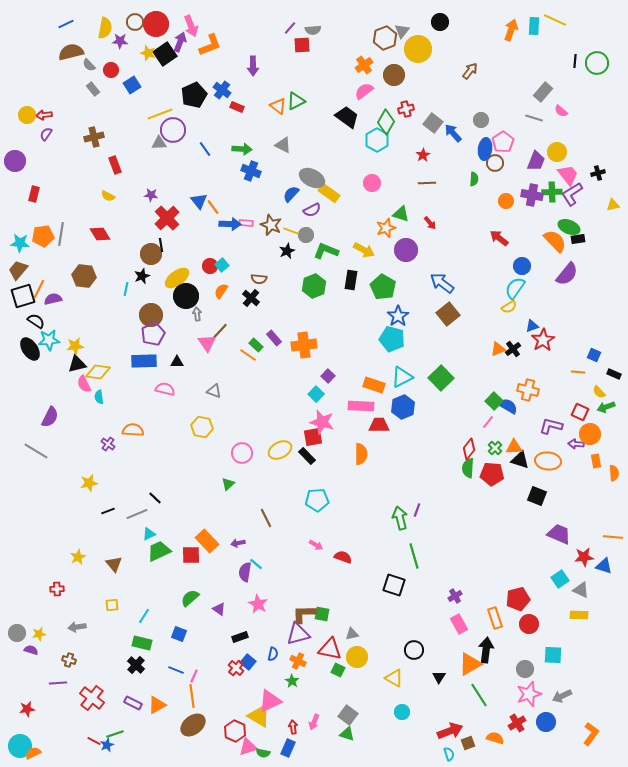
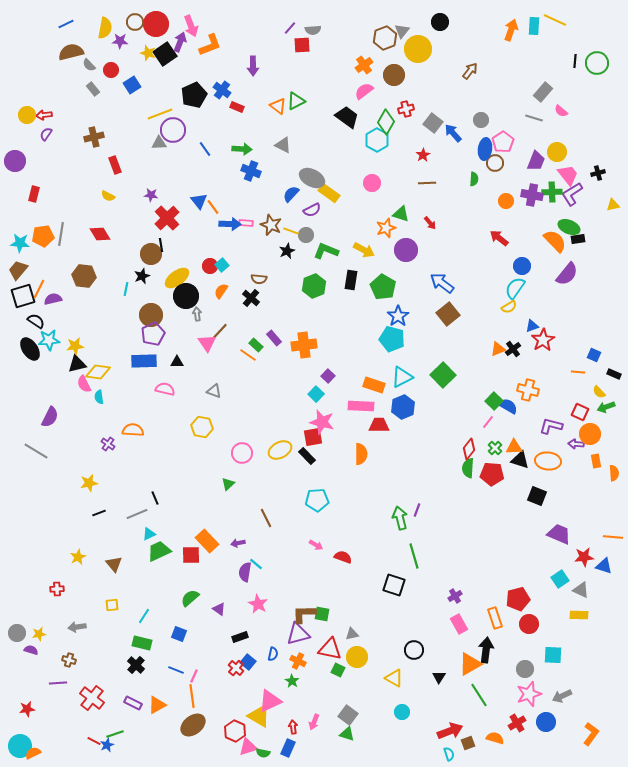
green square at (441, 378): moved 2 px right, 3 px up
black line at (155, 498): rotated 24 degrees clockwise
black line at (108, 511): moved 9 px left, 2 px down
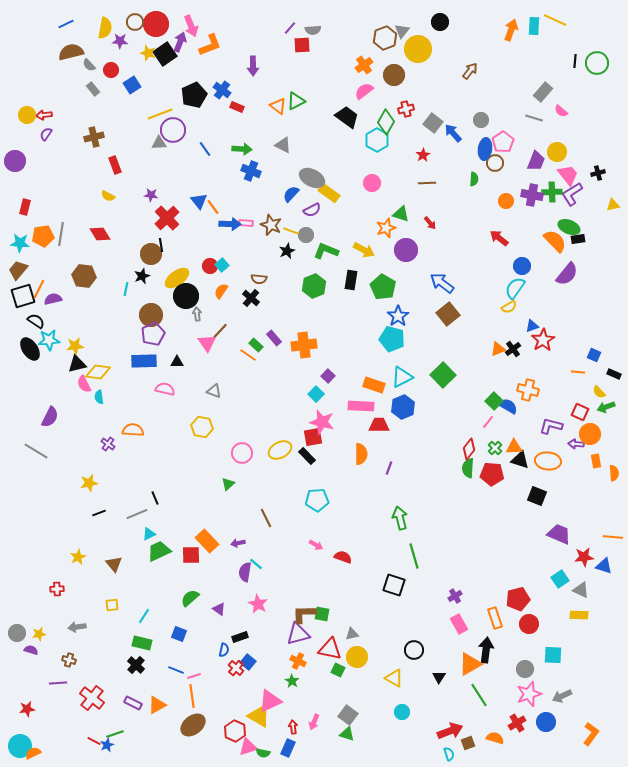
red rectangle at (34, 194): moved 9 px left, 13 px down
purple line at (417, 510): moved 28 px left, 42 px up
blue semicircle at (273, 654): moved 49 px left, 4 px up
pink line at (194, 676): rotated 48 degrees clockwise
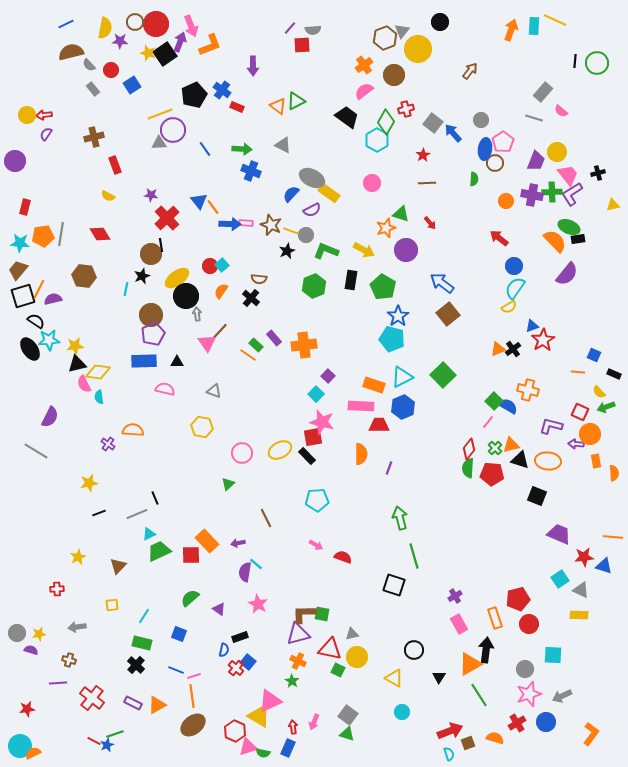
blue circle at (522, 266): moved 8 px left
orange triangle at (514, 447): moved 3 px left, 2 px up; rotated 12 degrees counterclockwise
brown triangle at (114, 564): moved 4 px right, 2 px down; rotated 24 degrees clockwise
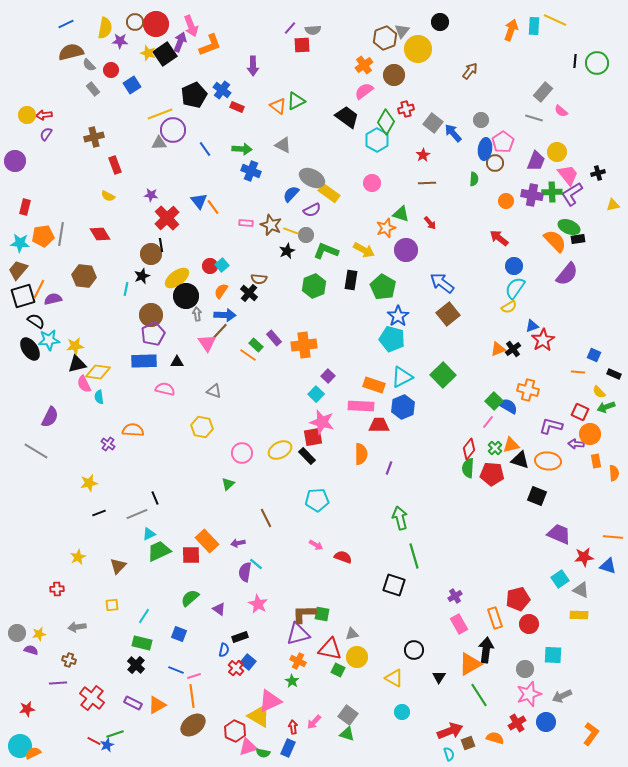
blue arrow at (230, 224): moved 5 px left, 91 px down
black cross at (251, 298): moved 2 px left, 5 px up
blue triangle at (604, 566): moved 4 px right
pink arrow at (314, 722): rotated 21 degrees clockwise
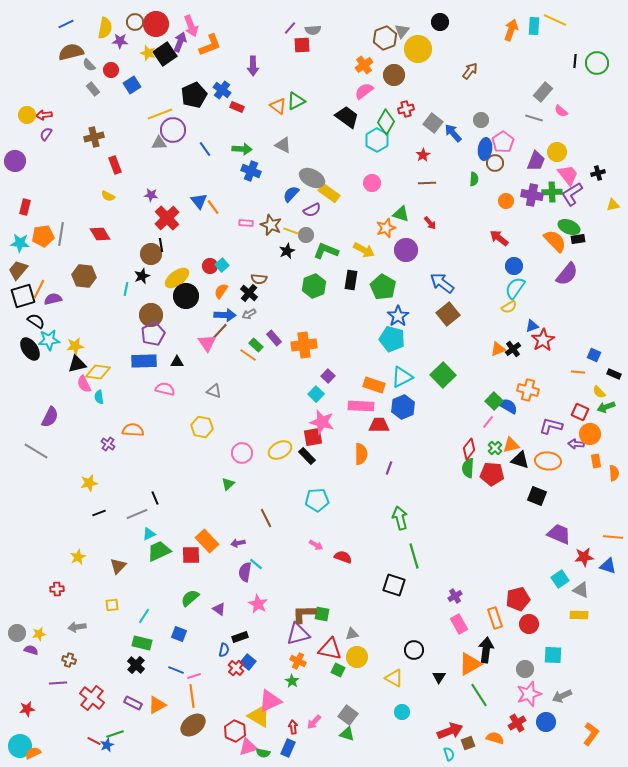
gray arrow at (197, 314): moved 52 px right; rotated 112 degrees counterclockwise
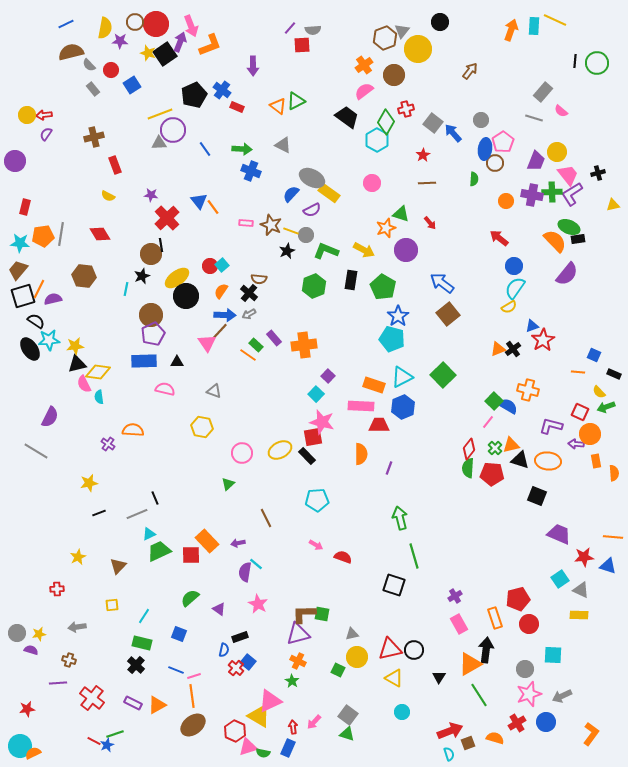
red triangle at (330, 649): moved 60 px right; rotated 25 degrees counterclockwise
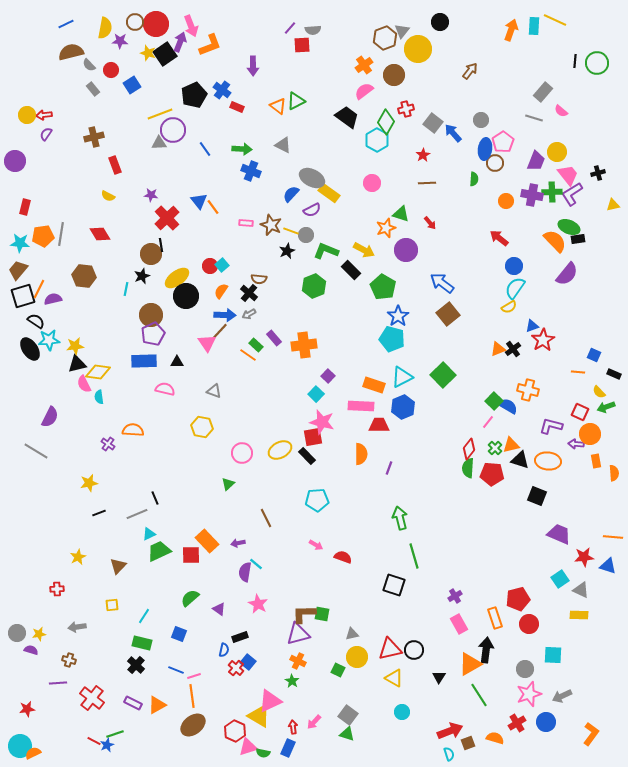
black rectangle at (351, 280): moved 10 px up; rotated 54 degrees counterclockwise
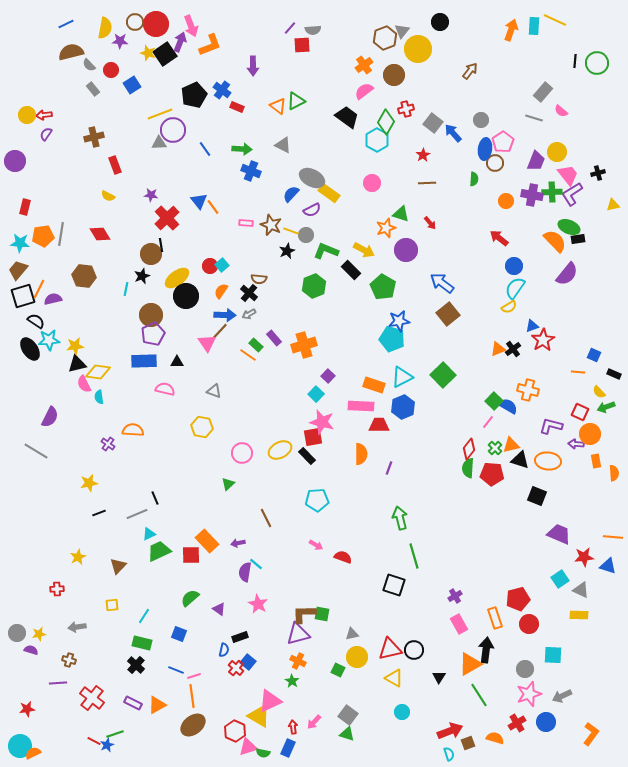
blue star at (398, 316): moved 1 px right, 5 px down; rotated 25 degrees clockwise
orange cross at (304, 345): rotated 10 degrees counterclockwise
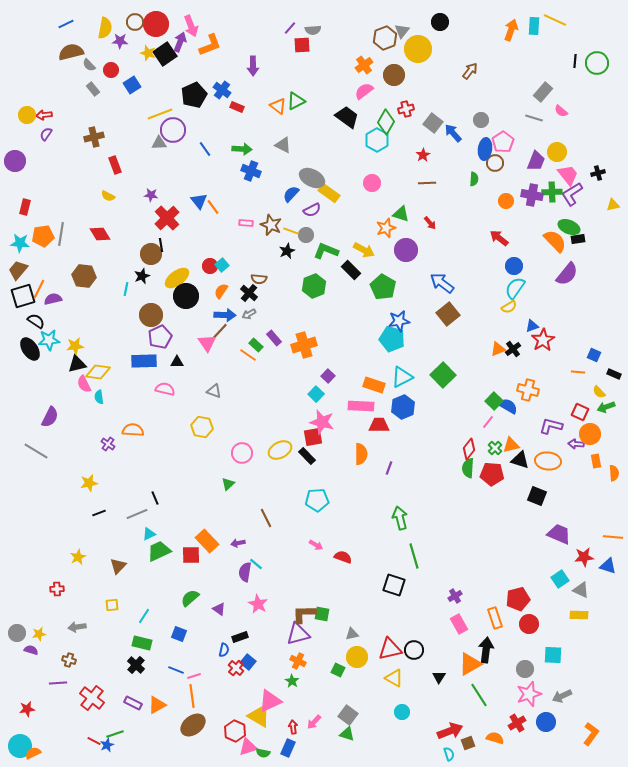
purple pentagon at (153, 334): moved 7 px right, 3 px down
